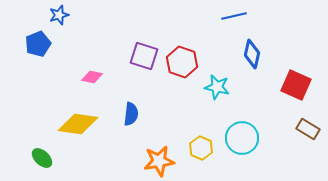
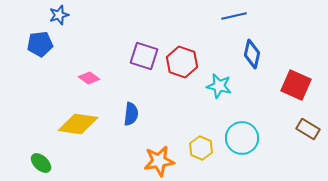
blue pentagon: moved 2 px right; rotated 15 degrees clockwise
pink diamond: moved 3 px left, 1 px down; rotated 25 degrees clockwise
cyan star: moved 2 px right, 1 px up
green ellipse: moved 1 px left, 5 px down
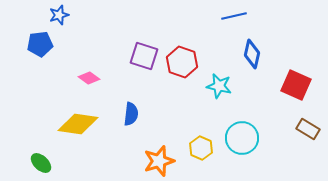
orange star: rotated 8 degrees counterclockwise
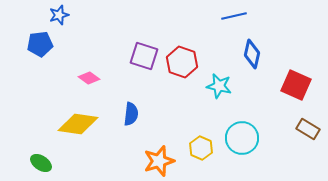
green ellipse: rotated 10 degrees counterclockwise
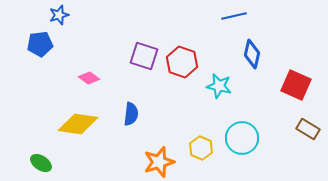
orange star: moved 1 px down
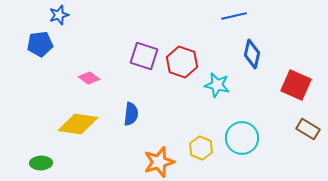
cyan star: moved 2 px left, 1 px up
green ellipse: rotated 35 degrees counterclockwise
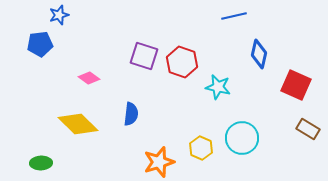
blue diamond: moved 7 px right
cyan star: moved 1 px right, 2 px down
yellow diamond: rotated 36 degrees clockwise
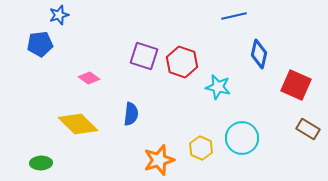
orange star: moved 2 px up
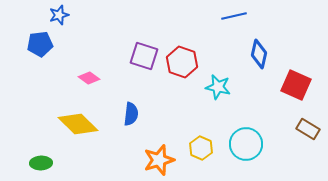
cyan circle: moved 4 px right, 6 px down
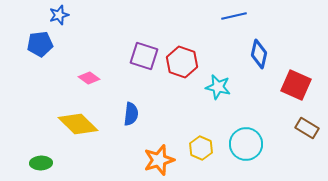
brown rectangle: moved 1 px left, 1 px up
